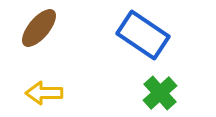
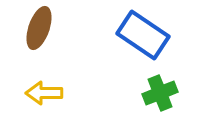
brown ellipse: rotated 21 degrees counterclockwise
green cross: rotated 20 degrees clockwise
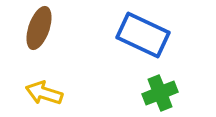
blue rectangle: rotated 9 degrees counterclockwise
yellow arrow: rotated 18 degrees clockwise
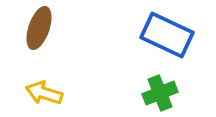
blue rectangle: moved 24 px right
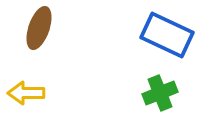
yellow arrow: moved 18 px left; rotated 18 degrees counterclockwise
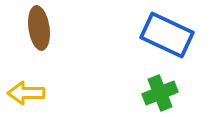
brown ellipse: rotated 27 degrees counterclockwise
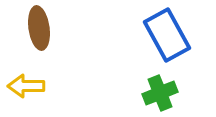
blue rectangle: rotated 36 degrees clockwise
yellow arrow: moved 7 px up
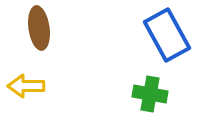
green cross: moved 10 px left, 1 px down; rotated 32 degrees clockwise
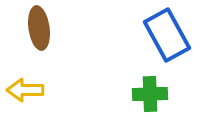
yellow arrow: moved 1 px left, 4 px down
green cross: rotated 12 degrees counterclockwise
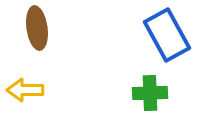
brown ellipse: moved 2 px left
green cross: moved 1 px up
